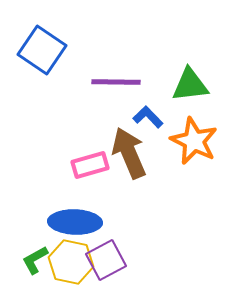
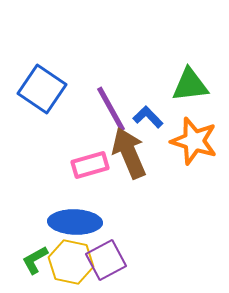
blue square: moved 39 px down
purple line: moved 5 px left, 27 px down; rotated 60 degrees clockwise
orange star: rotated 9 degrees counterclockwise
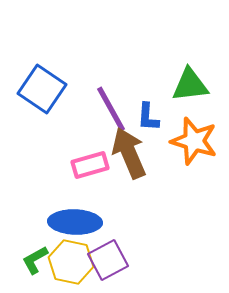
blue L-shape: rotated 132 degrees counterclockwise
purple square: moved 2 px right
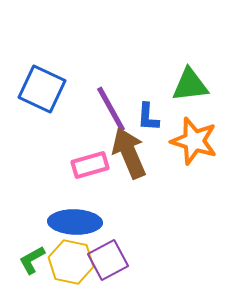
blue square: rotated 9 degrees counterclockwise
green L-shape: moved 3 px left
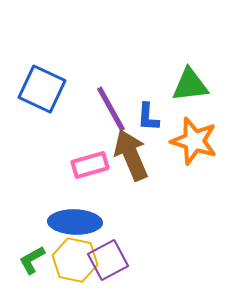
brown arrow: moved 2 px right, 2 px down
yellow hexagon: moved 4 px right, 2 px up
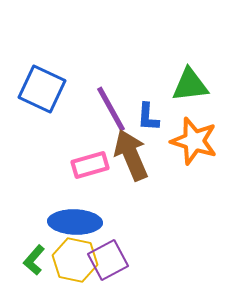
green L-shape: moved 2 px right; rotated 20 degrees counterclockwise
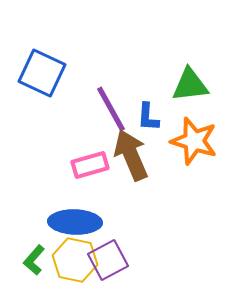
blue square: moved 16 px up
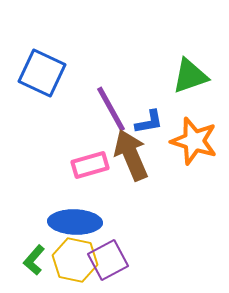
green triangle: moved 9 px up; rotated 12 degrees counterclockwise
blue L-shape: moved 1 px right, 5 px down; rotated 104 degrees counterclockwise
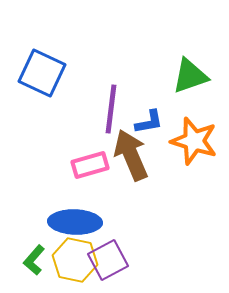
purple line: rotated 36 degrees clockwise
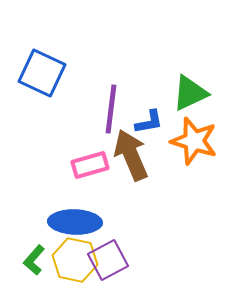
green triangle: moved 17 px down; rotated 6 degrees counterclockwise
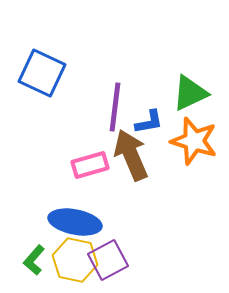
purple line: moved 4 px right, 2 px up
blue ellipse: rotated 9 degrees clockwise
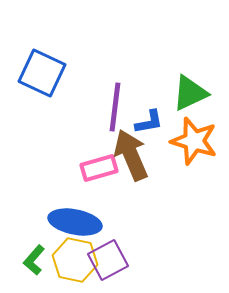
pink rectangle: moved 9 px right, 3 px down
